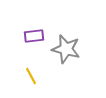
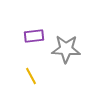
gray star: rotated 12 degrees counterclockwise
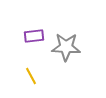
gray star: moved 2 px up
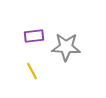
yellow line: moved 1 px right, 5 px up
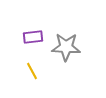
purple rectangle: moved 1 px left, 1 px down
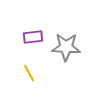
yellow line: moved 3 px left, 2 px down
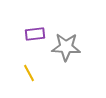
purple rectangle: moved 2 px right, 3 px up
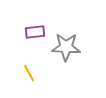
purple rectangle: moved 2 px up
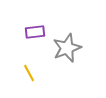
gray star: moved 1 px right, 1 px down; rotated 24 degrees counterclockwise
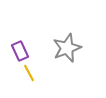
purple rectangle: moved 15 px left, 19 px down; rotated 72 degrees clockwise
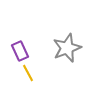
yellow line: moved 1 px left
